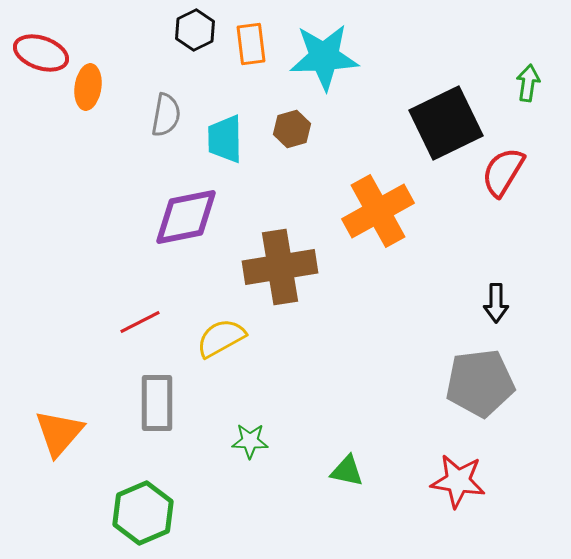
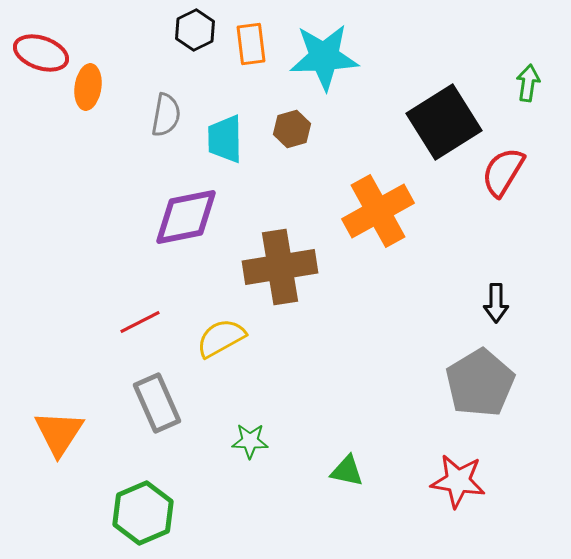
black square: moved 2 px left, 1 px up; rotated 6 degrees counterclockwise
gray pentagon: rotated 24 degrees counterclockwise
gray rectangle: rotated 24 degrees counterclockwise
orange triangle: rotated 8 degrees counterclockwise
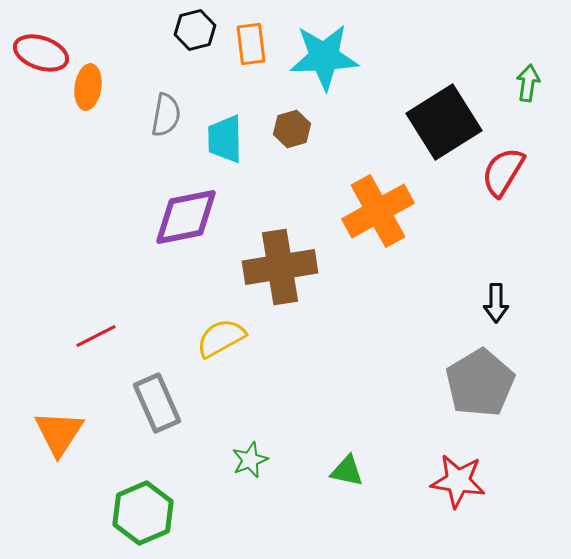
black hexagon: rotated 12 degrees clockwise
red line: moved 44 px left, 14 px down
green star: moved 19 px down; rotated 24 degrees counterclockwise
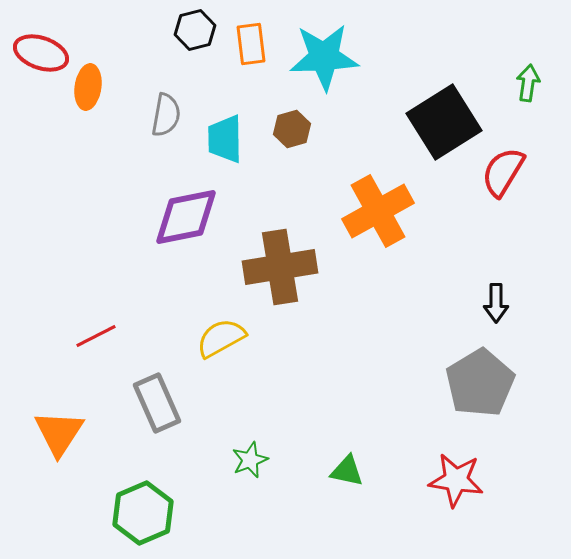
red star: moved 2 px left, 1 px up
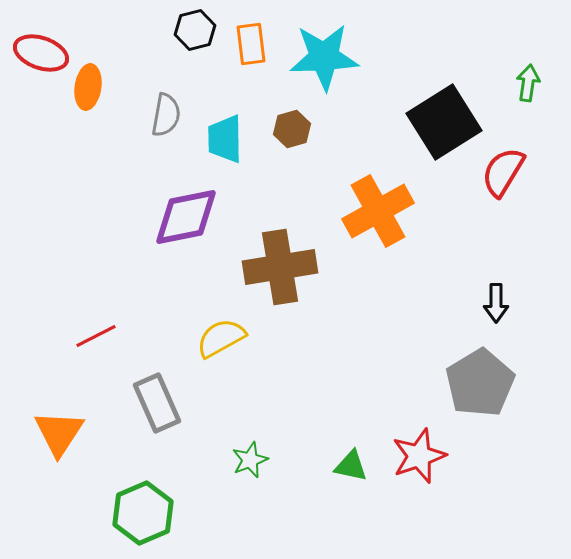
green triangle: moved 4 px right, 5 px up
red star: moved 37 px left, 24 px up; rotated 28 degrees counterclockwise
